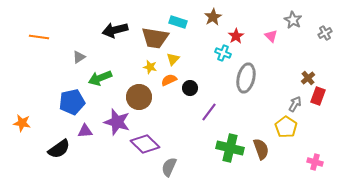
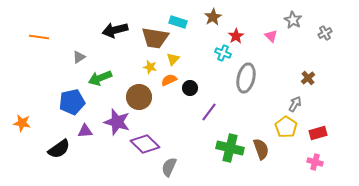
red rectangle: moved 37 px down; rotated 54 degrees clockwise
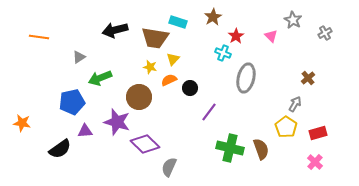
black semicircle: moved 1 px right
pink cross: rotated 28 degrees clockwise
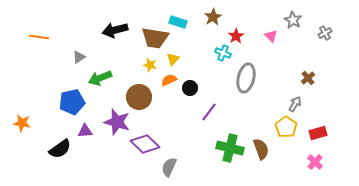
yellow star: moved 2 px up
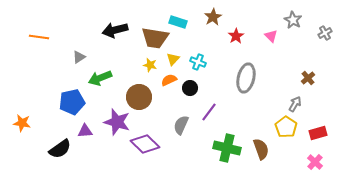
cyan cross: moved 25 px left, 9 px down
green cross: moved 3 px left
gray semicircle: moved 12 px right, 42 px up
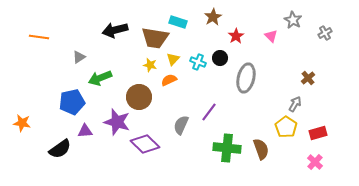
black circle: moved 30 px right, 30 px up
green cross: rotated 8 degrees counterclockwise
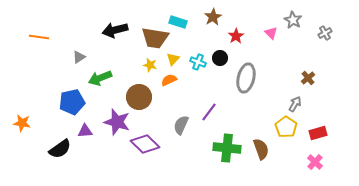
pink triangle: moved 3 px up
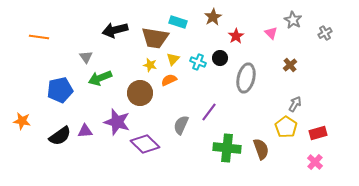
gray triangle: moved 7 px right; rotated 32 degrees counterclockwise
brown cross: moved 18 px left, 13 px up
brown circle: moved 1 px right, 4 px up
blue pentagon: moved 12 px left, 12 px up
orange star: moved 2 px up
black semicircle: moved 13 px up
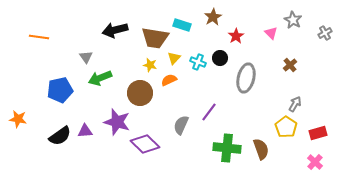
cyan rectangle: moved 4 px right, 3 px down
yellow triangle: moved 1 px right, 1 px up
orange star: moved 4 px left, 2 px up
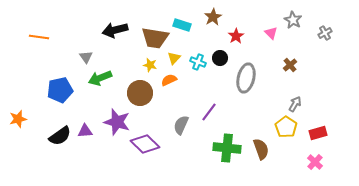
orange star: rotated 24 degrees counterclockwise
